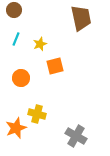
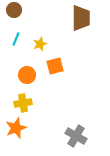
brown trapezoid: rotated 12 degrees clockwise
orange circle: moved 6 px right, 3 px up
yellow cross: moved 14 px left, 11 px up; rotated 24 degrees counterclockwise
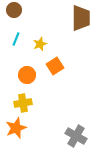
orange square: rotated 18 degrees counterclockwise
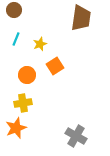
brown trapezoid: rotated 8 degrees clockwise
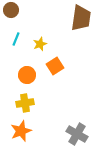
brown circle: moved 3 px left
yellow cross: moved 2 px right
orange star: moved 5 px right, 3 px down
gray cross: moved 1 px right, 2 px up
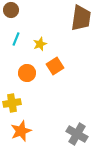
orange circle: moved 2 px up
yellow cross: moved 13 px left
